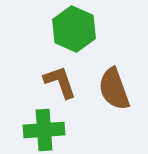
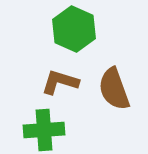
brown L-shape: rotated 54 degrees counterclockwise
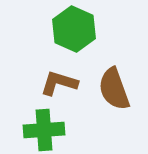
brown L-shape: moved 1 px left, 1 px down
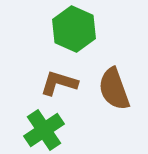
green cross: rotated 30 degrees counterclockwise
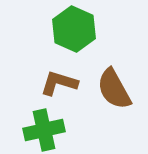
brown semicircle: rotated 9 degrees counterclockwise
green cross: rotated 21 degrees clockwise
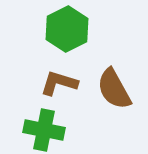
green hexagon: moved 7 px left; rotated 9 degrees clockwise
green cross: rotated 24 degrees clockwise
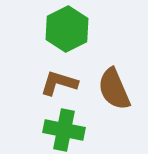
brown semicircle: rotated 6 degrees clockwise
green cross: moved 20 px right
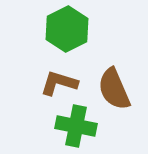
green cross: moved 12 px right, 4 px up
